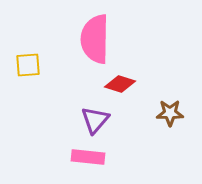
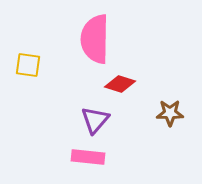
yellow square: rotated 12 degrees clockwise
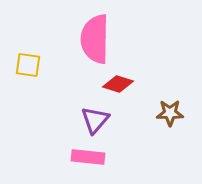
red diamond: moved 2 px left
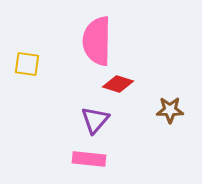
pink semicircle: moved 2 px right, 2 px down
yellow square: moved 1 px left, 1 px up
brown star: moved 3 px up
pink rectangle: moved 1 px right, 2 px down
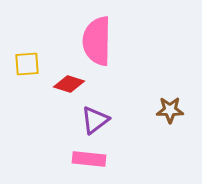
yellow square: rotated 12 degrees counterclockwise
red diamond: moved 49 px left
purple triangle: rotated 12 degrees clockwise
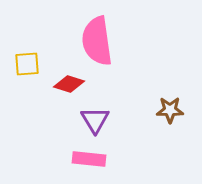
pink semicircle: rotated 9 degrees counterclockwise
purple triangle: rotated 24 degrees counterclockwise
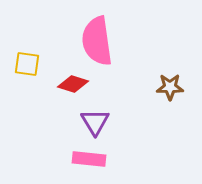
yellow square: rotated 12 degrees clockwise
red diamond: moved 4 px right
brown star: moved 23 px up
purple triangle: moved 2 px down
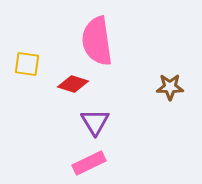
pink rectangle: moved 4 px down; rotated 32 degrees counterclockwise
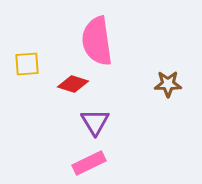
yellow square: rotated 12 degrees counterclockwise
brown star: moved 2 px left, 3 px up
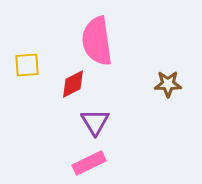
yellow square: moved 1 px down
red diamond: rotated 44 degrees counterclockwise
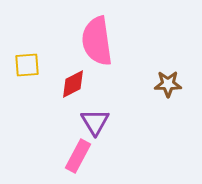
pink rectangle: moved 11 px left, 7 px up; rotated 36 degrees counterclockwise
